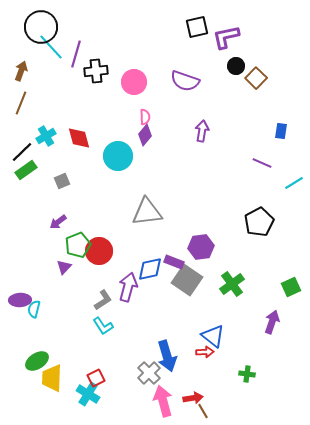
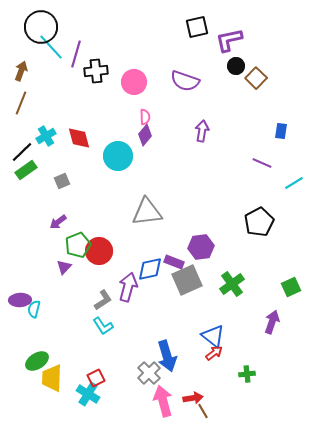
purple L-shape at (226, 37): moved 3 px right, 3 px down
gray square at (187, 280): rotated 32 degrees clockwise
red arrow at (205, 352): moved 9 px right, 1 px down; rotated 36 degrees counterclockwise
green cross at (247, 374): rotated 14 degrees counterclockwise
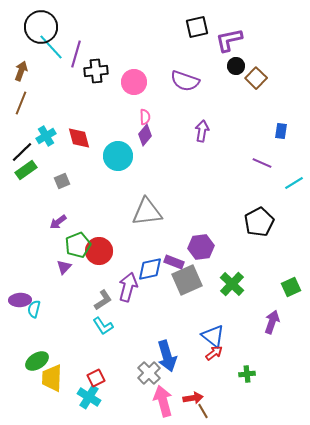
green cross at (232, 284): rotated 10 degrees counterclockwise
cyan cross at (88, 394): moved 1 px right, 3 px down
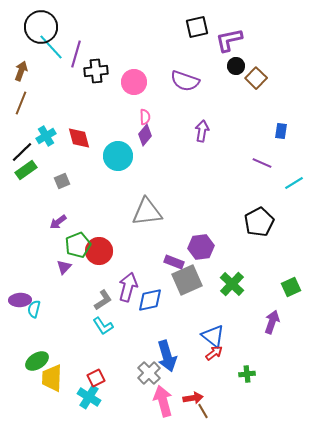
blue diamond at (150, 269): moved 31 px down
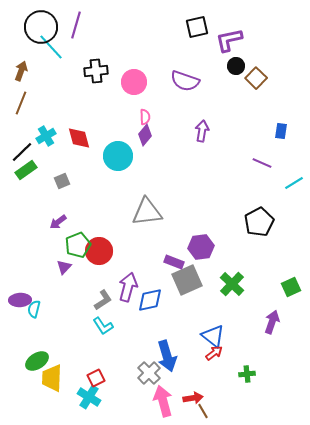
purple line at (76, 54): moved 29 px up
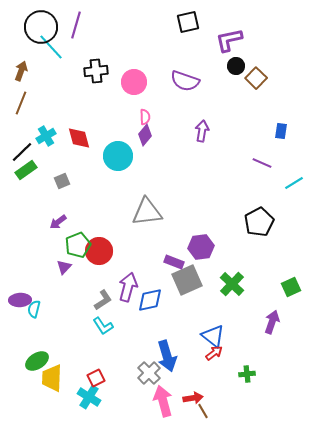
black square at (197, 27): moved 9 px left, 5 px up
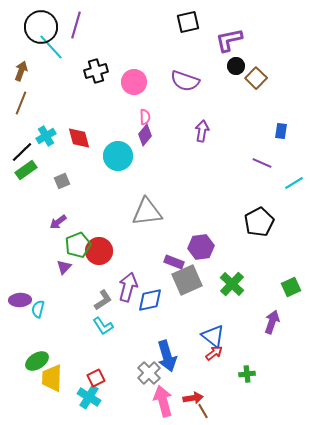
black cross at (96, 71): rotated 10 degrees counterclockwise
cyan semicircle at (34, 309): moved 4 px right
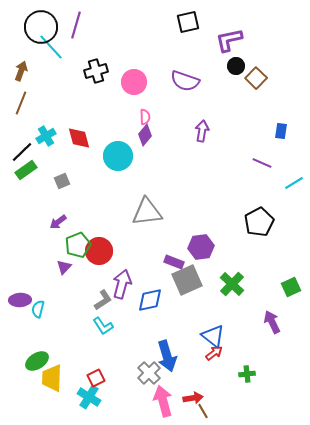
purple arrow at (128, 287): moved 6 px left, 3 px up
purple arrow at (272, 322): rotated 45 degrees counterclockwise
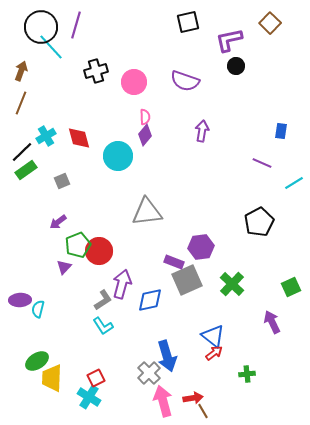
brown square at (256, 78): moved 14 px right, 55 px up
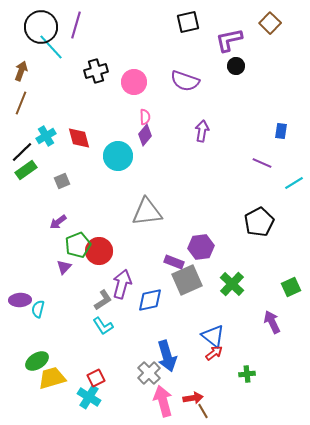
yellow trapezoid at (52, 378): rotated 72 degrees clockwise
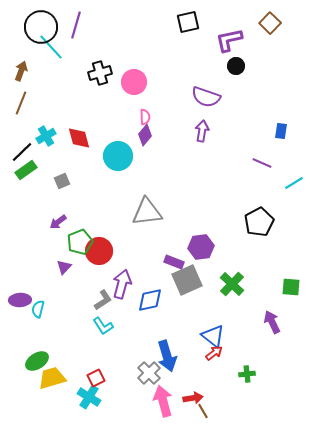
black cross at (96, 71): moved 4 px right, 2 px down
purple semicircle at (185, 81): moved 21 px right, 16 px down
green pentagon at (78, 245): moved 2 px right, 3 px up
green square at (291, 287): rotated 30 degrees clockwise
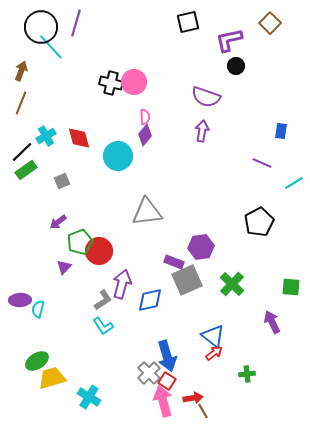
purple line at (76, 25): moved 2 px up
black cross at (100, 73): moved 11 px right, 10 px down; rotated 30 degrees clockwise
red square at (96, 378): moved 71 px right, 3 px down; rotated 30 degrees counterclockwise
